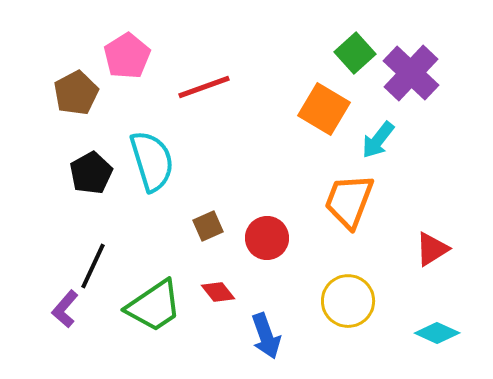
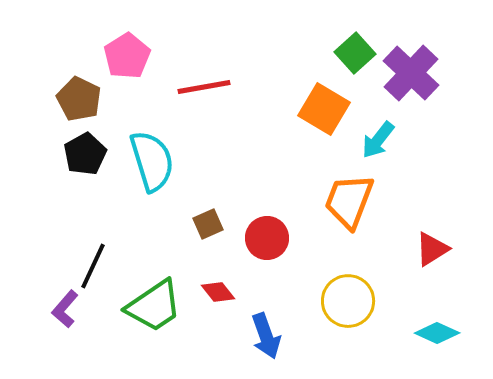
red line: rotated 10 degrees clockwise
brown pentagon: moved 3 px right, 6 px down; rotated 18 degrees counterclockwise
black pentagon: moved 6 px left, 19 px up
brown square: moved 2 px up
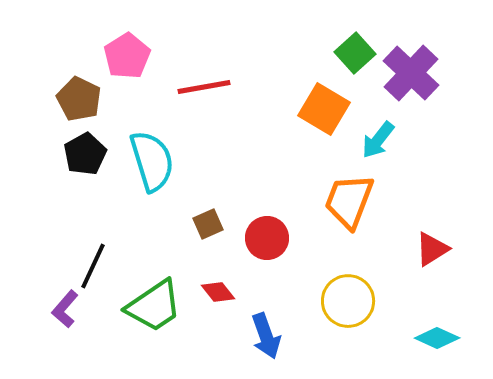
cyan diamond: moved 5 px down
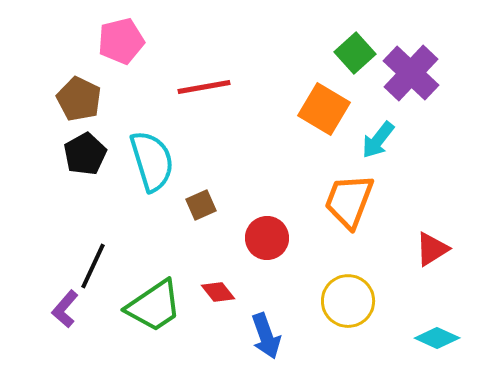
pink pentagon: moved 6 px left, 15 px up; rotated 18 degrees clockwise
brown square: moved 7 px left, 19 px up
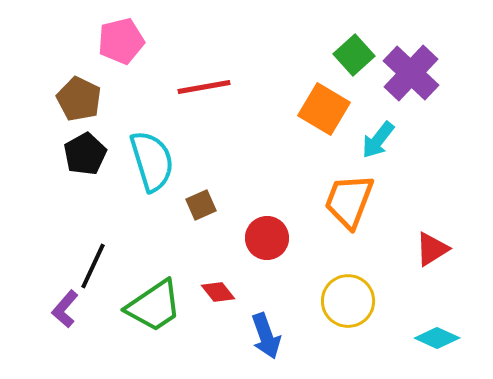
green square: moved 1 px left, 2 px down
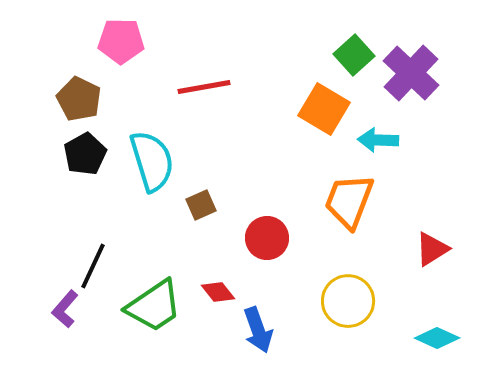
pink pentagon: rotated 15 degrees clockwise
cyan arrow: rotated 54 degrees clockwise
blue arrow: moved 8 px left, 6 px up
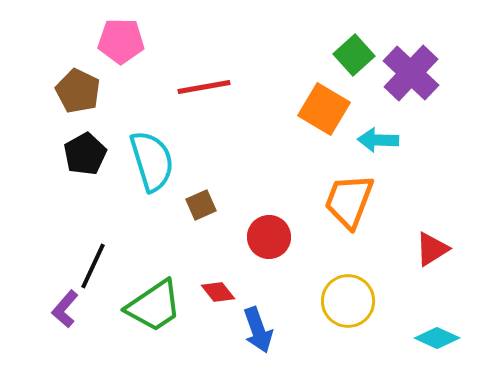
brown pentagon: moved 1 px left, 8 px up
red circle: moved 2 px right, 1 px up
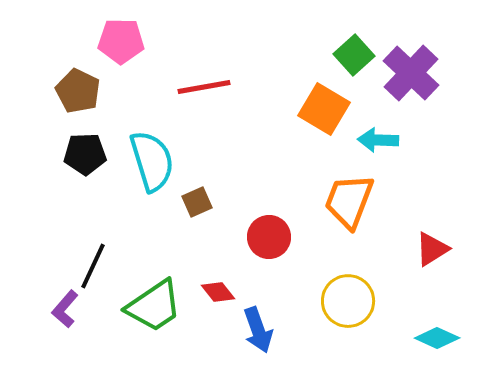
black pentagon: rotated 27 degrees clockwise
brown square: moved 4 px left, 3 px up
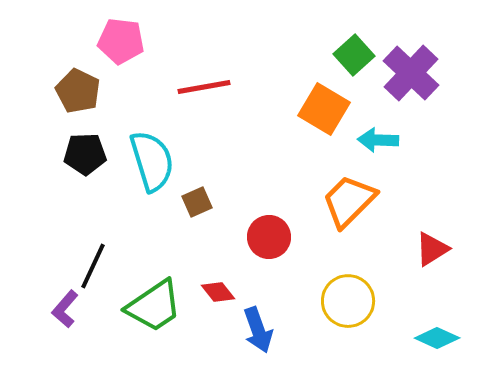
pink pentagon: rotated 6 degrees clockwise
orange trapezoid: rotated 24 degrees clockwise
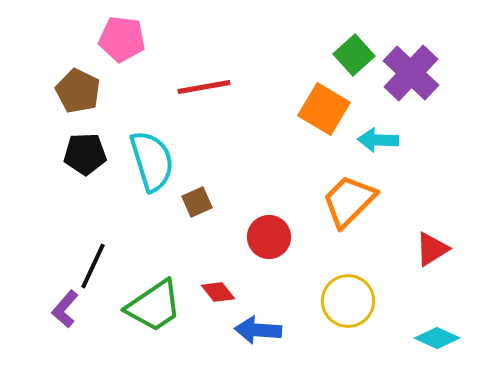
pink pentagon: moved 1 px right, 2 px up
blue arrow: rotated 114 degrees clockwise
